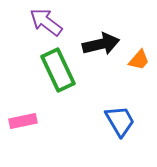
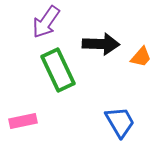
purple arrow: rotated 92 degrees counterclockwise
black arrow: rotated 15 degrees clockwise
orange trapezoid: moved 2 px right, 3 px up
blue trapezoid: moved 1 px down
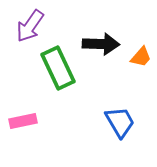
purple arrow: moved 16 px left, 4 px down
green rectangle: moved 2 px up
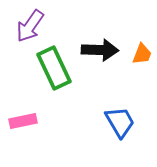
black arrow: moved 1 px left, 6 px down
orange trapezoid: moved 1 px right, 3 px up; rotated 20 degrees counterclockwise
green rectangle: moved 4 px left
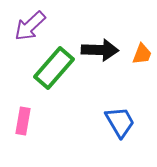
purple arrow: rotated 12 degrees clockwise
green rectangle: rotated 66 degrees clockwise
pink rectangle: rotated 68 degrees counterclockwise
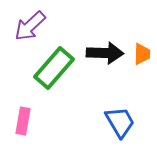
black arrow: moved 5 px right, 3 px down
orange trapezoid: rotated 20 degrees counterclockwise
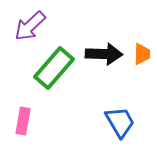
black arrow: moved 1 px left, 1 px down
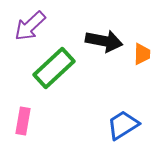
black arrow: moved 13 px up; rotated 9 degrees clockwise
green rectangle: rotated 6 degrees clockwise
blue trapezoid: moved 3 px right, 3 px down; rotated 92 degrees counterclockwise
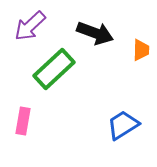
black arrow: moved 9 px left, 8 px up; rotated 9 degrees clockwise
orange trapezoid: moved 1 px left, 4 px up
green rectangle: moved 1 px down
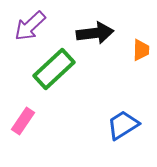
black arrow: rotated 27 degrees counterclockwise
pink rectangle: rotated 24 degrees clockwise
